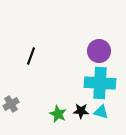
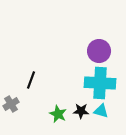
black line: moved 24 px down
cyan triangle: moved 1 px up
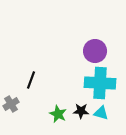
purple circle: moved 4 px left
cyan triangle: moved 2 px down
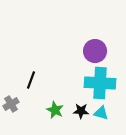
green star: moved 3 px left, 4 px up
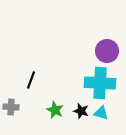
purple circle: moved 12 px right
gray cross: moved 3 px down; rotated 35 degrees clockwise
black star: rotated 14 degrees clockwise
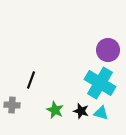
purple circle: moved 1 px right, 1 px up
cyan cross: rotated 28 degrees clockwise
gray cross: moved 1 px right, 2 px up
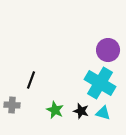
cyan triangle: moved 2 px right
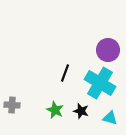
black line: moved 34 px right, 7 px up
cyan triangle: moved 7 px right, 5 px down
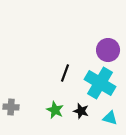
gray cross: moved 1 px left, 2 px down
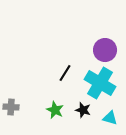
purple circle: moved 3 px left
black line: rotated 12 degrees clockwise
black star: moved 2 px right, 1 px up
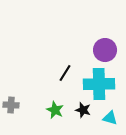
cyan cross: moved 1 px left, 1 px down; rotated 32 degrees counterclockwise
gray cross: moved 2 px up
